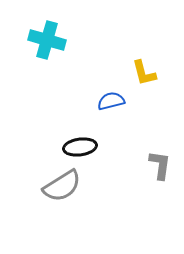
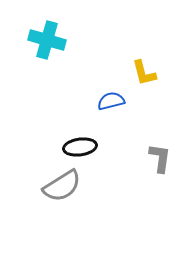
gray L-shape: moved 7 px up
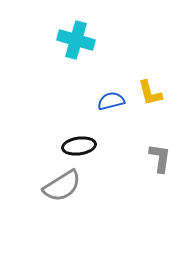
cyan cross: moved 29 px right
yellow L-shape: moved 6 px right, 20 px down
black ellipse: moved 1 px left, 1 px up
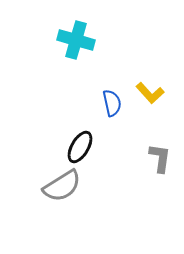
yellow L-shape: rotated 28 degrees counterclockwise
blue semicircle: moved 1 px right, 2 px down; rotated 92 degrees clockwise
black ellipse: moved 1 px right, 1 px down; rotated 52 degrees counterclockwise
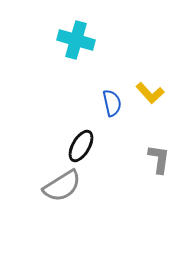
black ellipse: moved 1 px right, 1 px up
gray L-shape: moved 1 px left, 1 px down
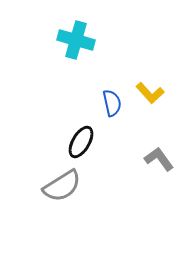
black ellipse: moved 4 px up
gray L-shape: rotated 44 degrees counterclockwise
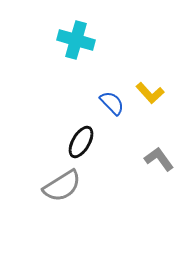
blue semicircle: rotated 32 degrees counterclockwise
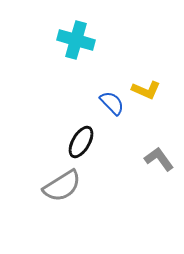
yellow L-shape: moved 4 px left, 3 px up; rotated 24 degrees counterclockwise
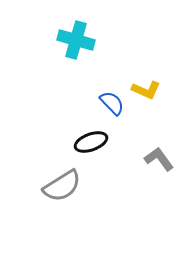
black ellipse: moved 10 px right; rotated 40 degrees clockwise
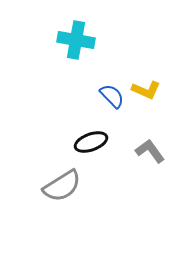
cyan cross: rotated 6 degrees counterclockwise
blue semicircle: moved 7 px up
gray L-shape: moved 9 px left, 8 px up
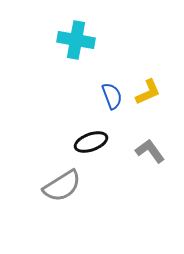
yellow L-shape: moved 2 px right, 2 px down; rotated 48 degrees counterclockwise
blue semicircle: rotated 24 degrees clockwise
